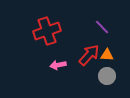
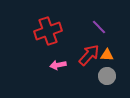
purple line: moved 3 px left
red cross: moved 1 px right
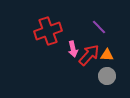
pink arrow: moved 15 px right, 16 px up; rotated 91 degrees counterclockwise
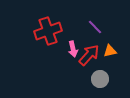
purple line: moved 4 px left
orange triangle: moved 3 px right, 4 px up; rotated 16 degrees counterclockwise
gray circle: moved 7 px left, 3 px down
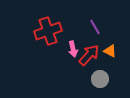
purple line: rotated 14 degrees clockwise
orange triangle: rotated 40 degrees clockwise
